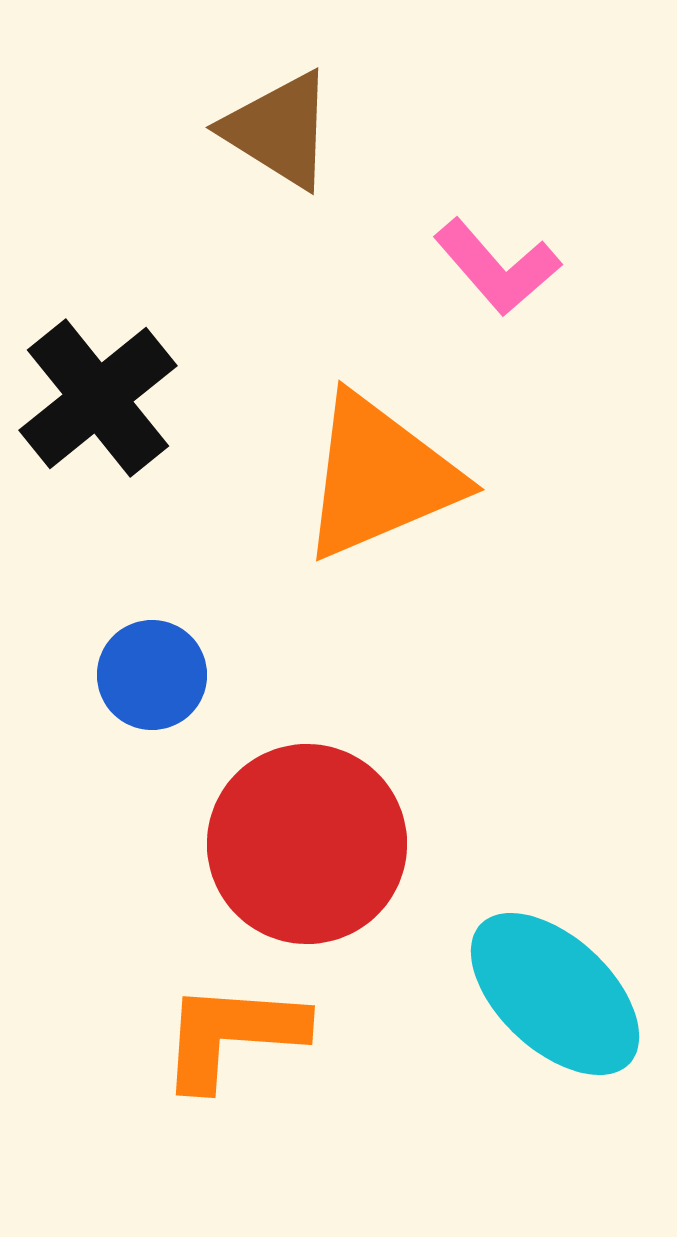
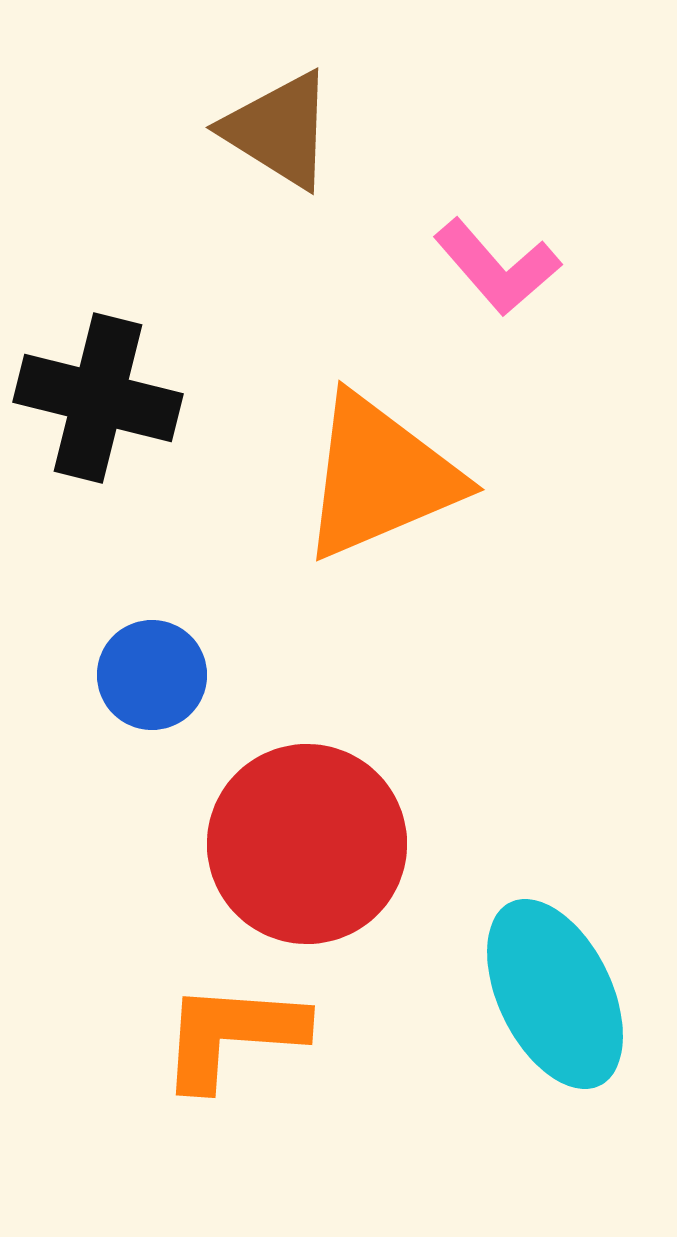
black cross: rotated 37 degrees counterclockwise
cyan ellipse: rotated 21 degrees clockwise
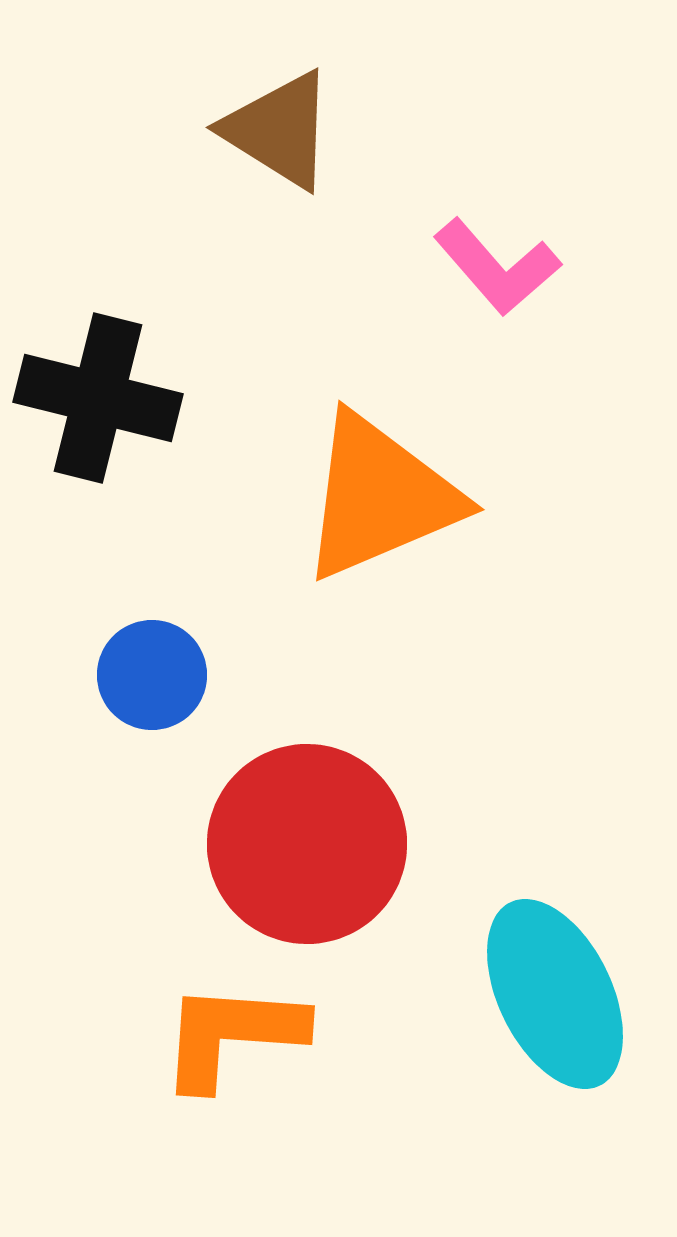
orange triangle: moved 20 px down
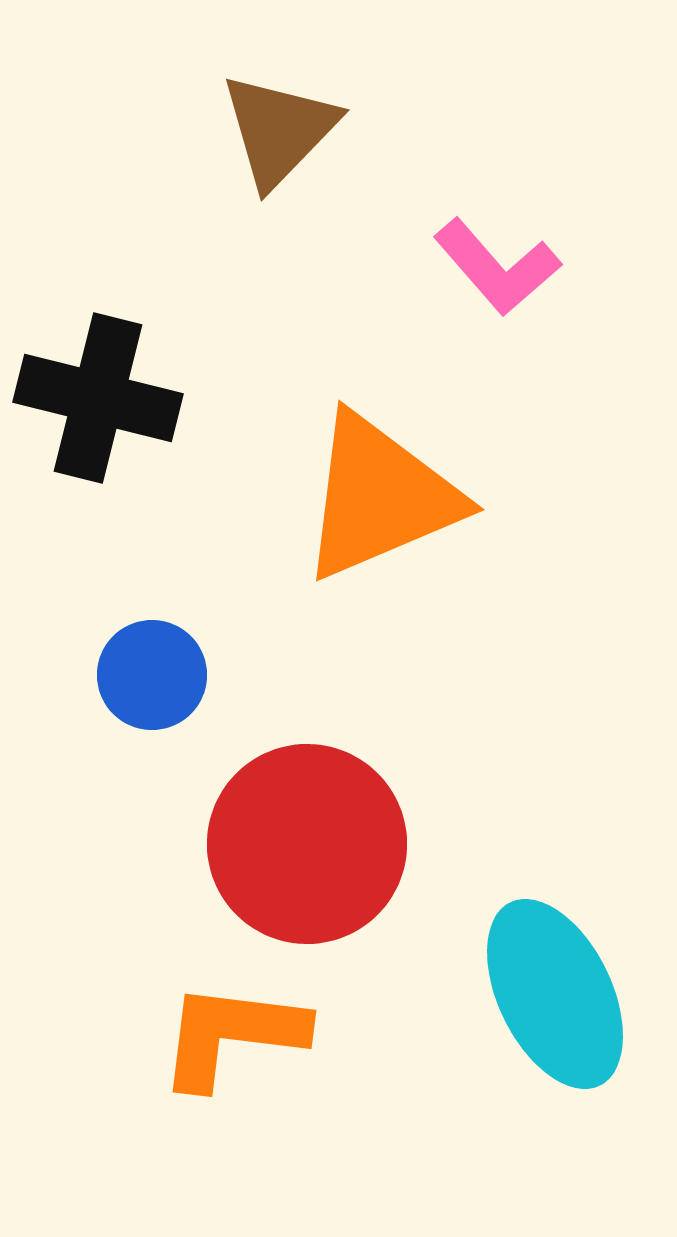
brown triangle: rotated 42 degrees clockwise
orange L-shape: rotated 3 degrees clockwise
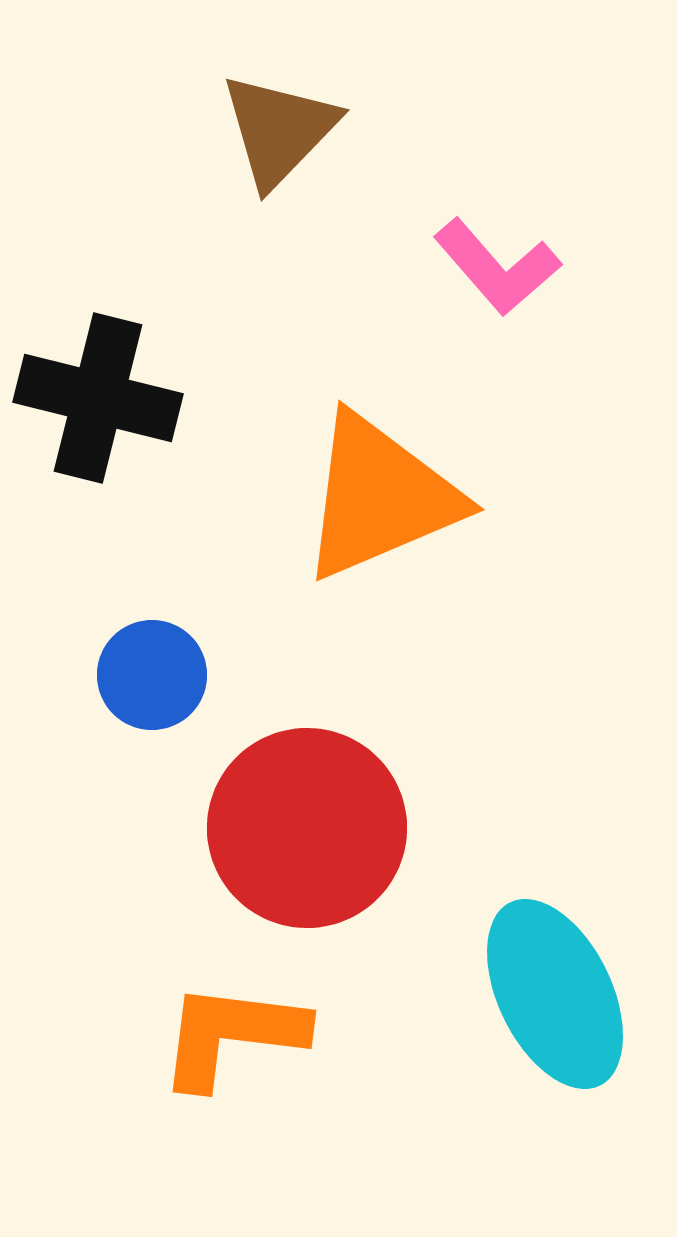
red circle: moved 16 px up
